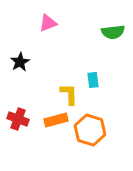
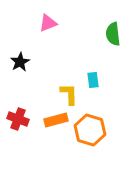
green semicircle: moved 2 px down; rotated 90 degrees clockwise
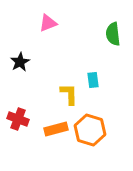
orange rectangle: moved 9 px down
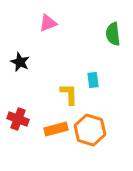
black star: rotated 18 degrees counterclockwise
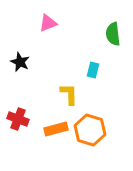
cyan rectangle: moved 10 px up; rotated 21 degrees clockwise
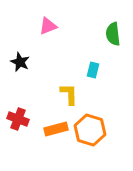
pink triangle: moved 3 px down
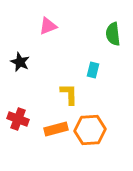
orange hexagon: rotated 20 degrees counterclockwise
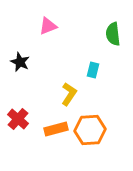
yellow L-shape: rotated 35 degrees clockwise
red cross: rotated 20 degrees clockwise
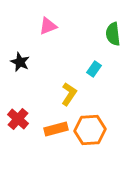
cyan rectangle: moved 1 px right, 1 px up; rotated 21 degrees clockwise
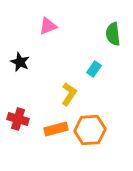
red cross: rotated 25 degrees counterclockwise
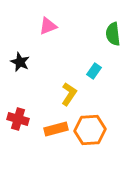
cyan rectangle: moved 2 px down
